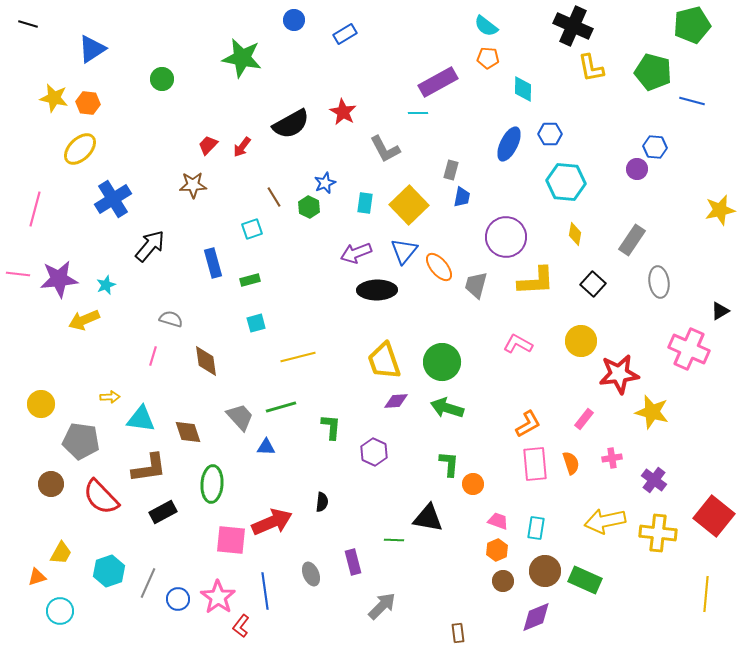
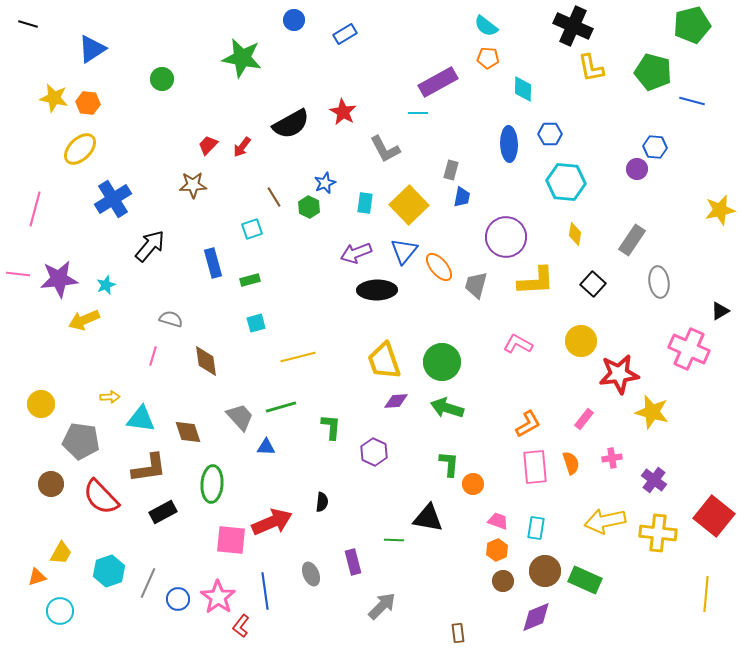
blue ellipse at (509, 144): rotated 28 degrees counterclockwise
pink rectangle at (535, 464): moved 3 px down
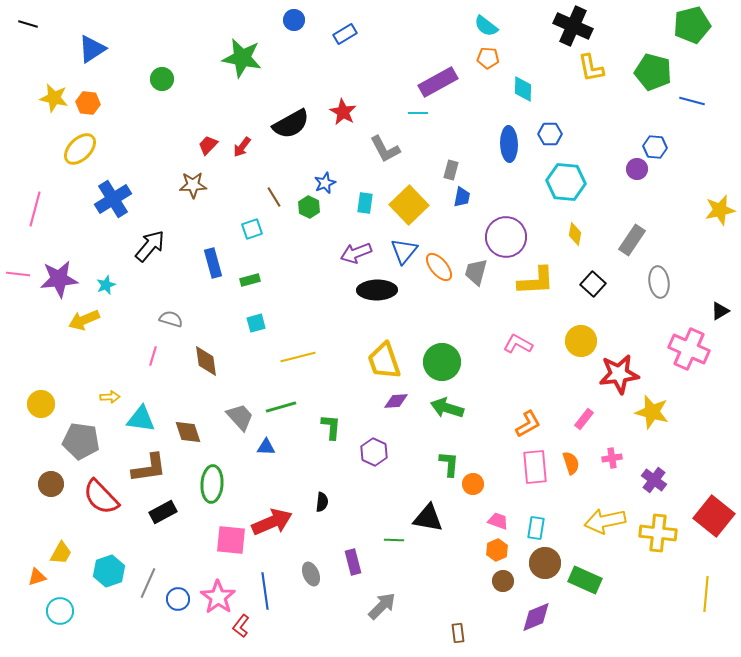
gray trapezoid at (476, 285): moved 13 px up
brown circle at (545, 571): moved 8 px up
